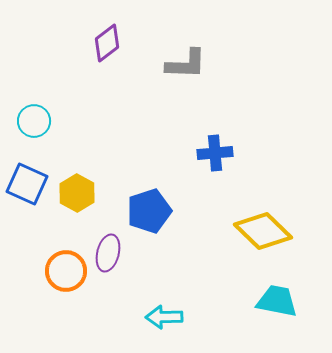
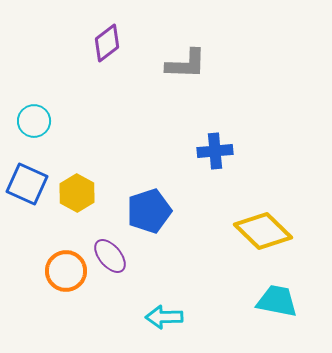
blue cross: moved 2 px up
purple ellipse: moved 2 px right, 3 px down; rotated 54 degrees counterclockwise
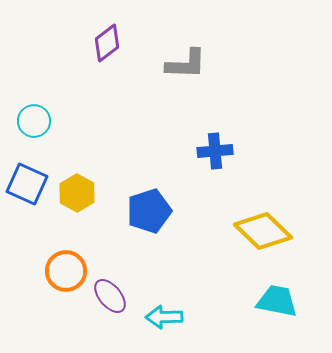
purple ellipse: moved 40 px down
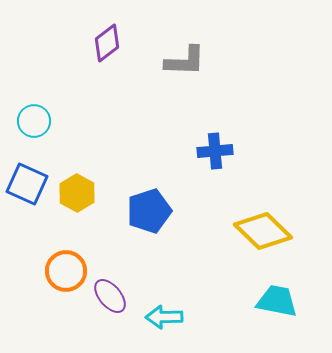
gray L-shape: moved 1 px left, 3 px up
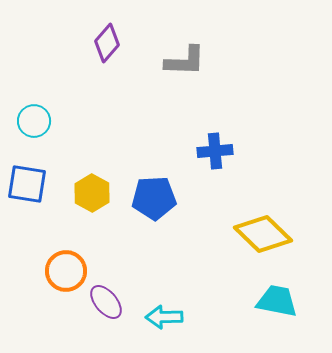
purple diamond: rotated 12 degrees counterclockwise
blue square: rotated 15 degrees counterclockwise
yellow hexagon: moved 15 px right
blue pentagon: moved 5 px right, 13 px up; rotated 15 degrees clockwise
yellow diamond: moved 3 px down
purple ellipse: moved 4 px left, 6 px down
